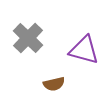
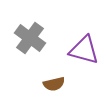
gray cross: moved 2 px right; rotated 8 degrees counterclockwise
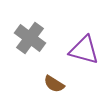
brown semicircle: rotated 45 degrees clockwise
